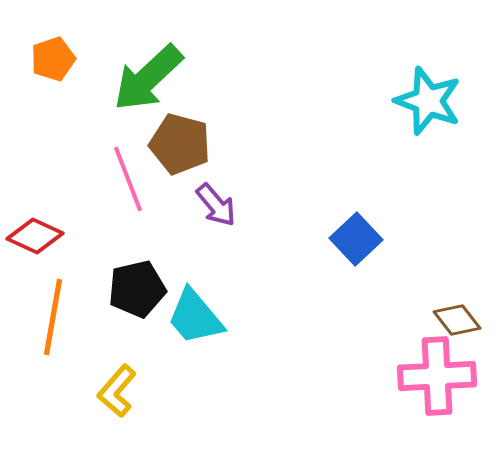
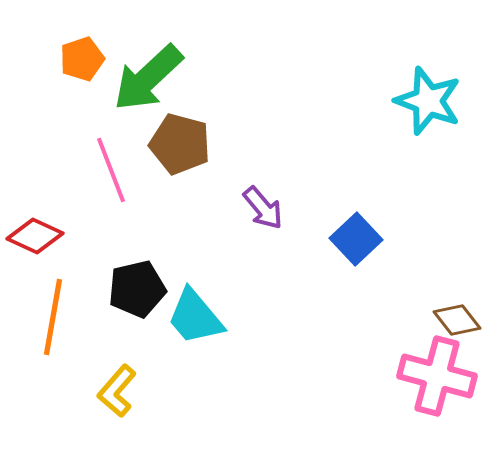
orange pentagon: moved 29 px right
pink line: moved 17 px left, 9 px up
purple arrow: moved 47 px right, 3 px down
pink cross: rotated 18 degrees clockwise
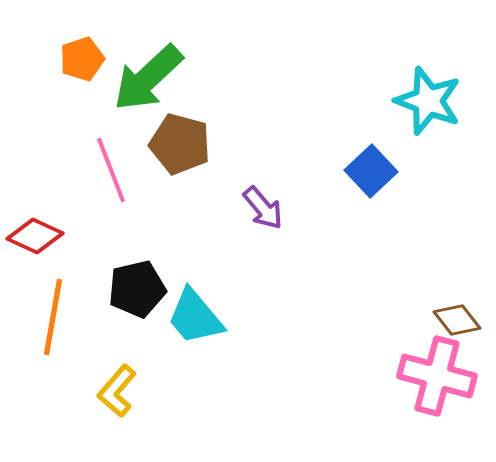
blue square: moved 15 px right, 68 px up
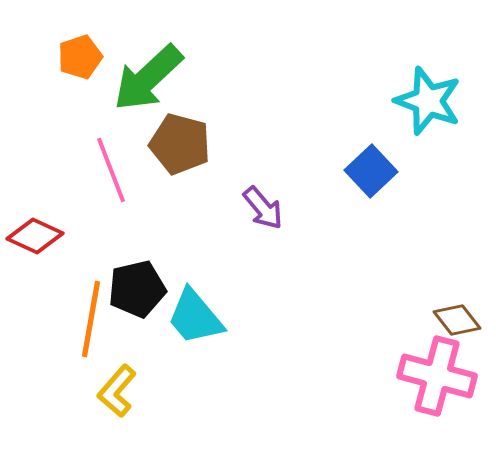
orange pentagon: moved 2 px left, 2 px up
orange line: moved 38 px right, 2 px down
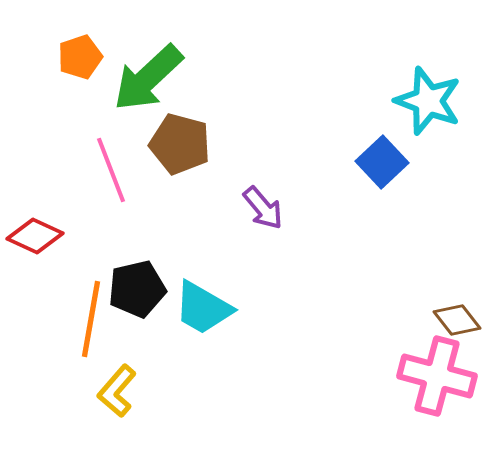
blue square: moved 11 px right, 9 px up
cyan trapezoid: moved 8 px right, 9 px up; rotated 20 degrees counterclockwise
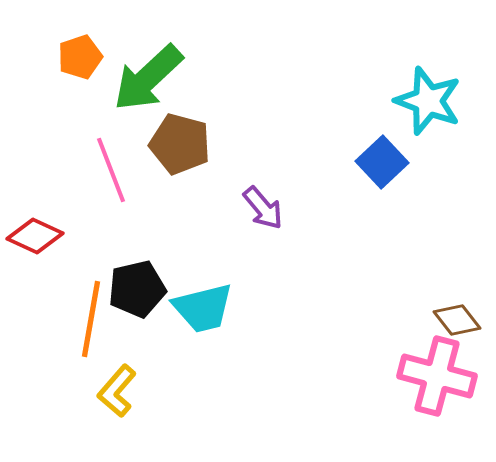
cyan trapezoid: rotated 44 degrees counterclockwise
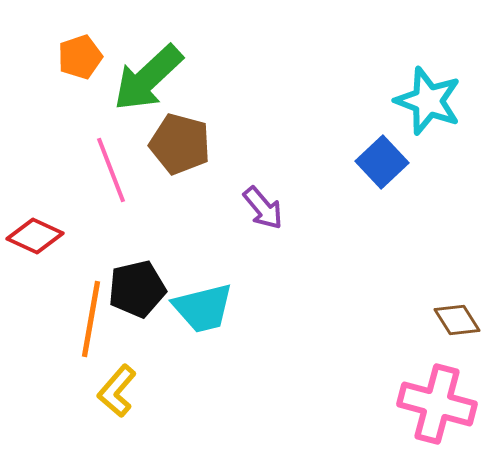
brown diamond: rotated 6 degrees clockwise
pink cross: moved 28 px down
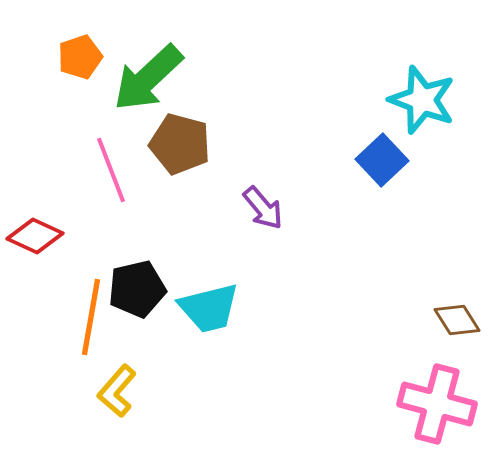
cyan star: moved 6 px left, 1 px up
blue square: moved 2 px up
cyan trapezoid: moved 6 px right
orange line: moved 2 px up
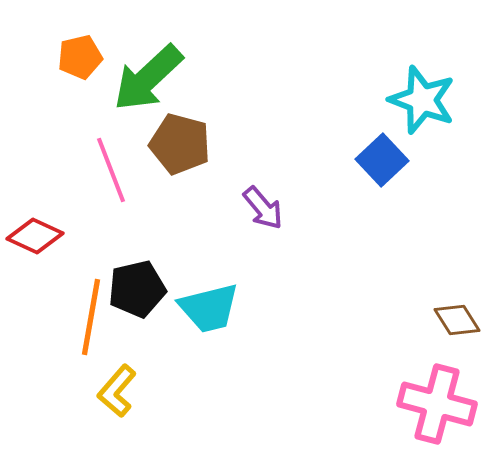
orange pentagon: rotated 6 degrees clockwise
